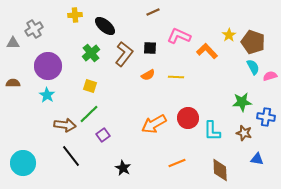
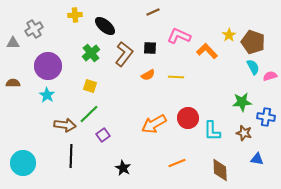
black line: rotated 40 degrees clockwise
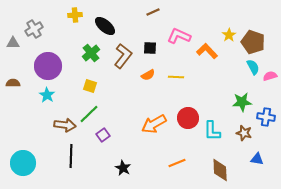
brown L-shape: moved 1 px left, 2 px down
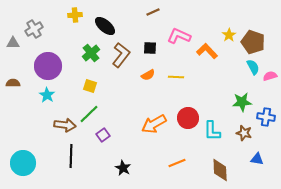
brown L-shape: moved 2 px left, 1 px up
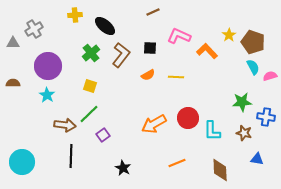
cyan circle: moved 1 px left, 1 px up
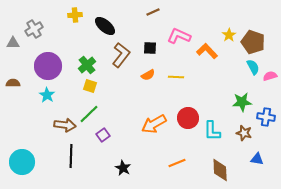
green cross: moved 4 px left, 12 px down
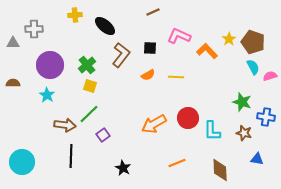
gray cross: rotated 30 degrees clockwise
yellow star: moved 4 px down
purple circle: moved 2 px right, 1 px up
green star: rotated 24 degrees clockwise
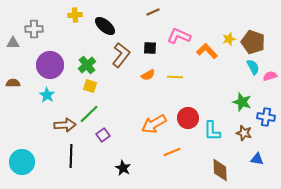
yellow star: rotated 16 degrees clockwise
yellow line: moved 1 px left
brown arrow: rotated 10 degrees counterclockwise
orange line: moved 5 px left, 11 px up
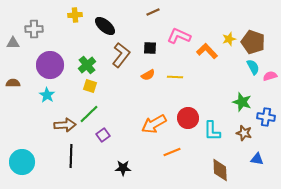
black star: rotated 28 degrees counterclockwise
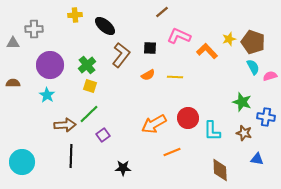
brown line: moved 9 px right; rotated 16 degrees counterclockwise
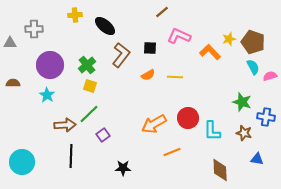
gray triangle: moved 3 px left
orange L-shape: moved 3 px right, 1 px down
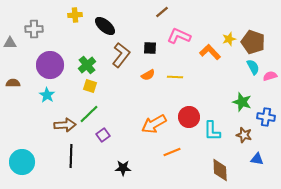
red circle: moved 1 px right, 1 px up
brown star: moved 2 px down
